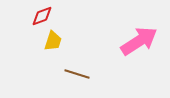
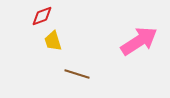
yellow trapezoid: rotated 145 degrees clockwise
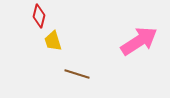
red diamond: moved 3 px left; rotated 55 degrees counterclockwise
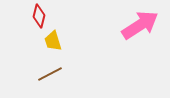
pink arrow: moved 1 px right, 16 px up
brown line: moved 27 px left; rotated 45 degrees counterclockwise
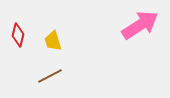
red diamond: moved 21 px left, 19 px down
brown line: moved 2 px down
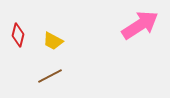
yellow trapezoid: rotated 45 degrees counterclockwise
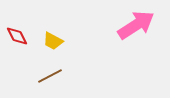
pink arrow: moved 4 px left
red diamond: moved 1 px left, 1 px down; rotated 40 degrees counterclockwise
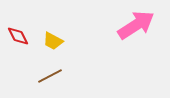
red diamond: moved 1 px right
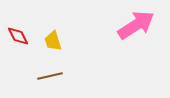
yellow trapezoid: rotated 45 degrees clockwise
brown line: rotated 15 degrees clockwise
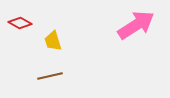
red diamond: moved 2 px right, 13 px up; rotated 35 degrees counterclockwise
